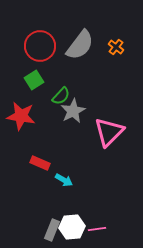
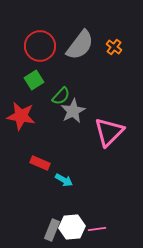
orange cross: moved 2 px left
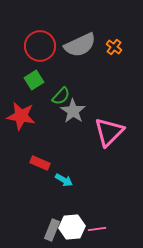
gray semicircle: rotated 28 degrees clockwise
gray star: rotated 10 degrees counterclockwise
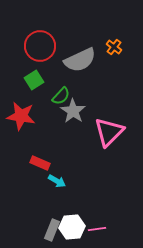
gray semicircle: moved 15 px down
cyan arrow: moved 7 px left, 1 px down
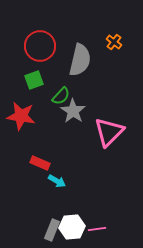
orange cross: moved 5 px up
gray semicircle: rotated 52 degrees counterclockwise
green square: rotated 12 degrees clockwise
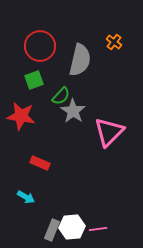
cyan arrow: moved 31 px left, 16 px down
pink line: moved 1 px right
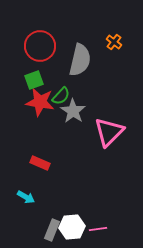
red star: moved 19 px right, 14 px up
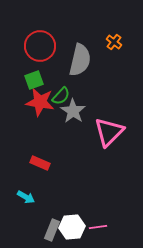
pink line: moved 2 px up
